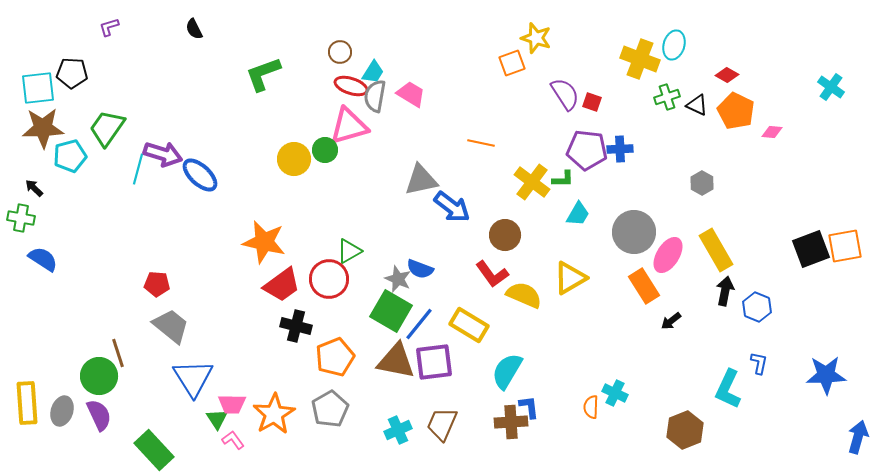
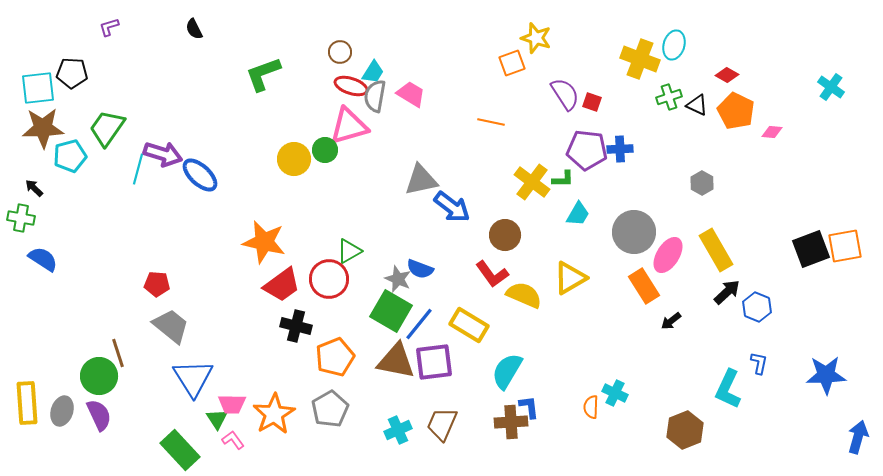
green cross at (667, 97): moved 2 px right
orange line at (481, 143): moved 10 px right, 21 px up
black arrow at (725, 291): moved 2 px right, 1 px down; rotated 36 degrees clockwise
green rectangle at (154, 450): moved 26 px right
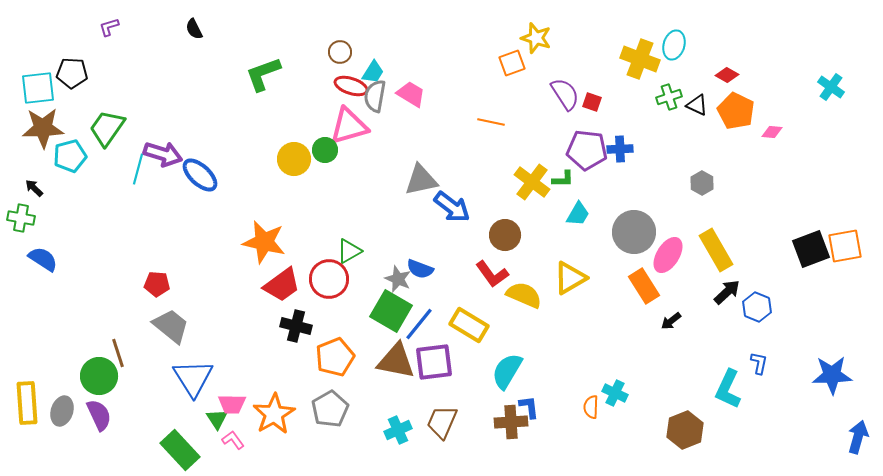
blue star at (826, 375): moved 6 px right
brown trapezoid at (442, 424): moved 2 px up
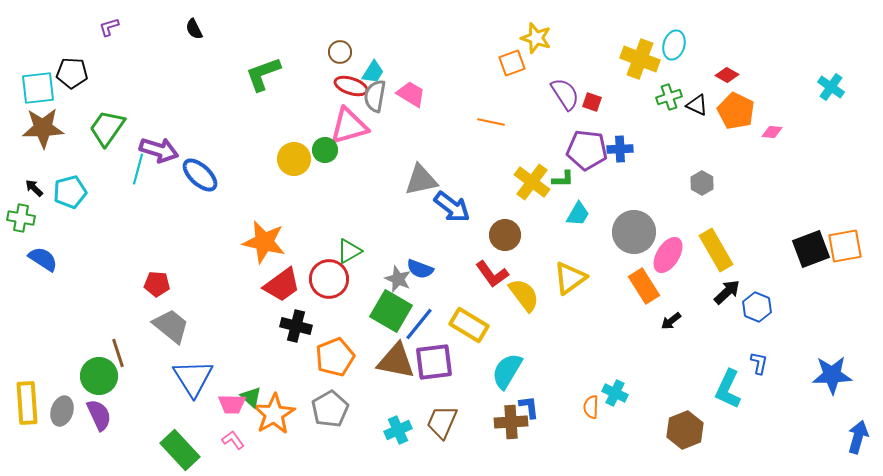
purple arrow at (163, 154): moved 4 px left, 4 px up
cyan pentagon at (70, 156): moved 36 px down
yellow triangle at (570, 278): rotated 6 degrees counterclockwise
yellow semicircle at (524, 295): rotated 30 degrees clockwise
green triangle at (217, 419): moved 34 px right, 22 px up; rotated 15 degrees counterclockwise
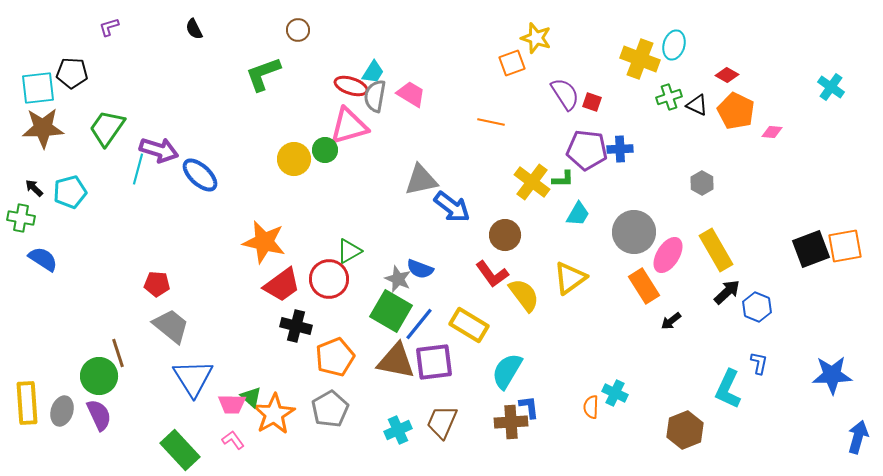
brown circle at (340, 52): moved 42 px left, 22 px up
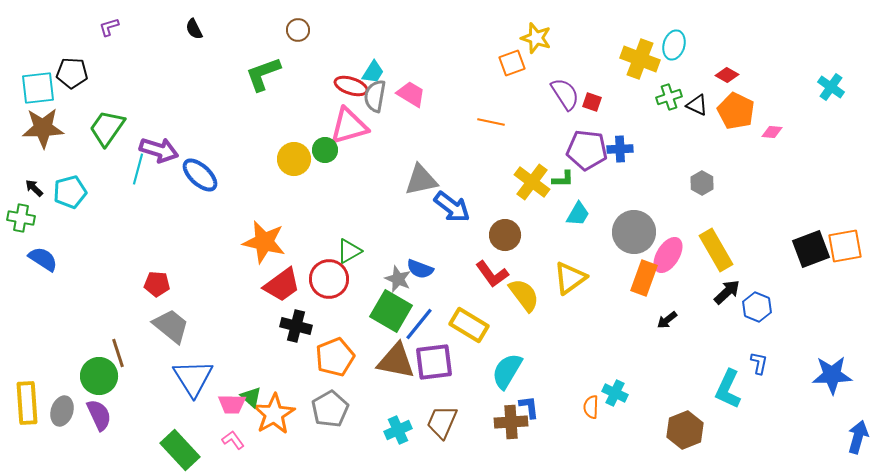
orange rectangle at (644, 286): moved 8 px up; rotated 52 degrees clockwise
black arrow at (671, 321): moved 4 px left, 1 px up
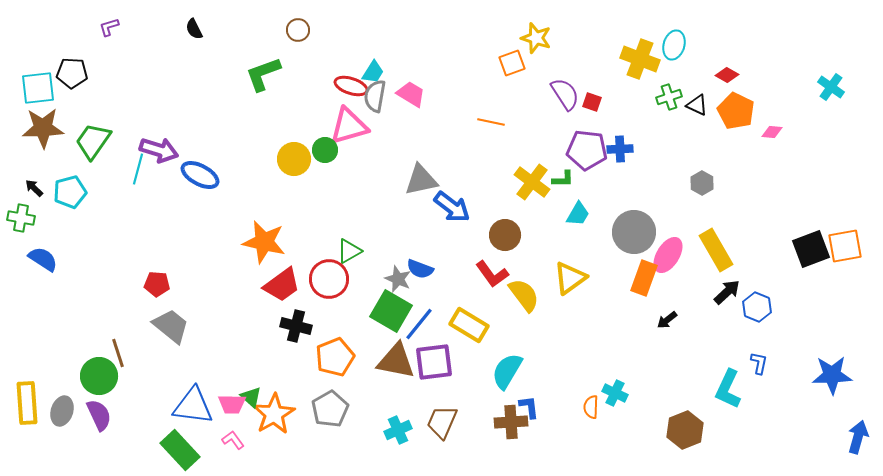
green trapezoid at (107, 128): moved 14 px left, 13 px down
blue ellipse at (200, 175): rotated 15 degrees counterclockwise
blue triangle at (193, 378): moved 28 px down; rotated 51 degrees counterclockwise
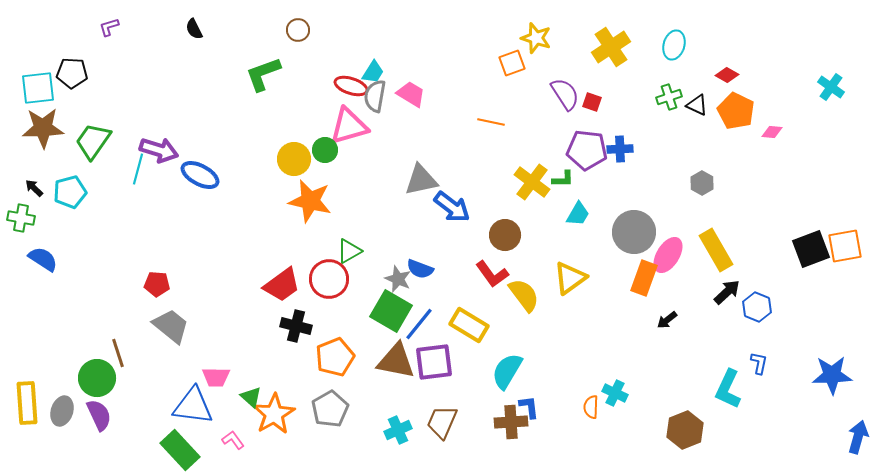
yellow cross at (640, 59): moved 29 px left, 12 px up; rotated 36 degrees clockwise
orange star at (264, 242): moved 46 px right, 41 px up
green circle at (99, 376): moved 2 px left, 2 px down
pink trapezoid at (232, 404): moved 16 px left, 27 px up
